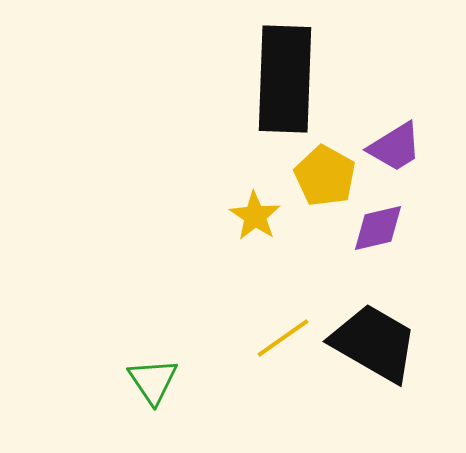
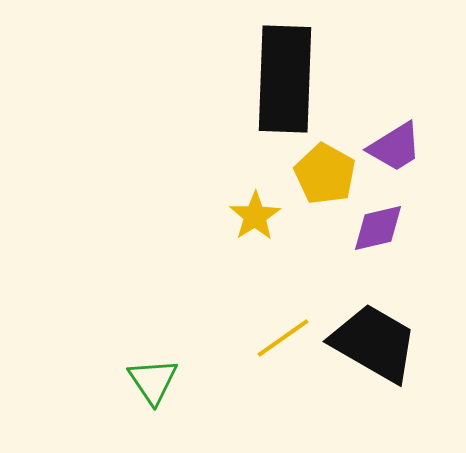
yellow pentagon: moved 2 px up
yellow star: rotated 6 degrees clockwise
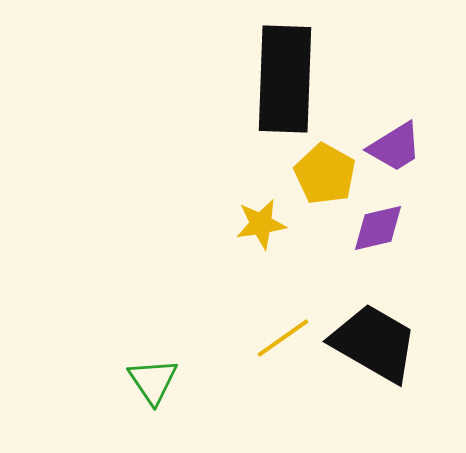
yellow star: moved 6 px right, 8 px down; rotated 24 degrees clockwise
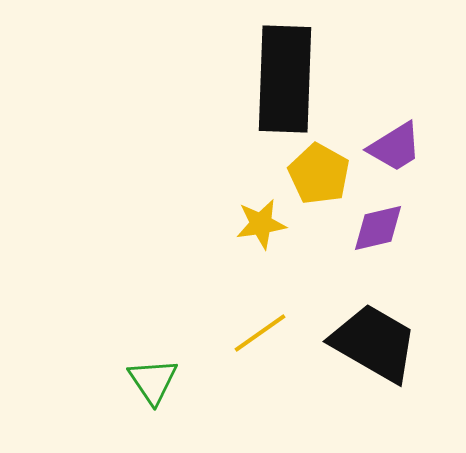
yellow pentagon: moved 6 px left
yellow line: moved 23 px left, 5 px up
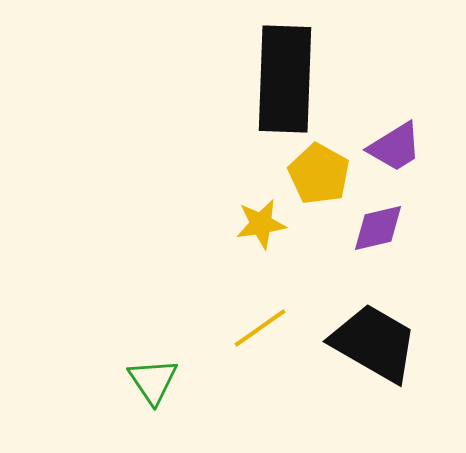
yellow line: moved 5 px up
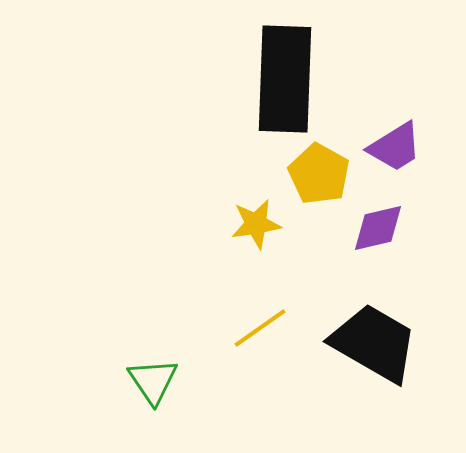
yellow star: moved 5 px left
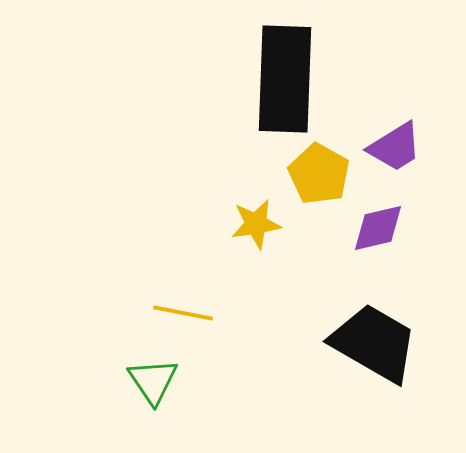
yellow line: moved 77 px left, 15 px up; rotated 46 degrees clockwise
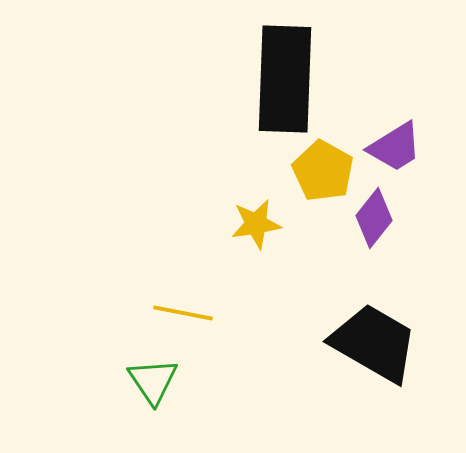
yellow pentagon: moved 4 px right, 3 px up
purple diamond: moved 4 px left, 10 px up; rotated 38 degrees counterclockwise
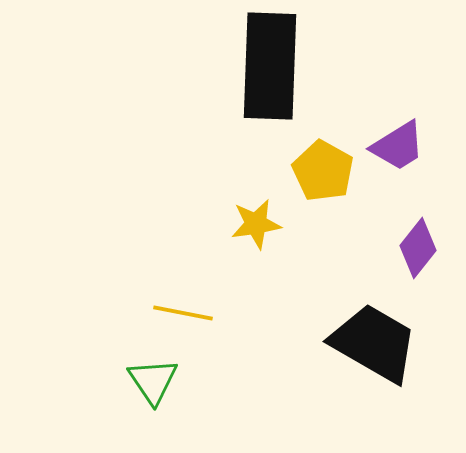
black rectangle: moved 15 px left, 13 px up
purple trapezoid: moved 3 px right, 1 px up
purple diamond: moved 44 px right, 30 px down
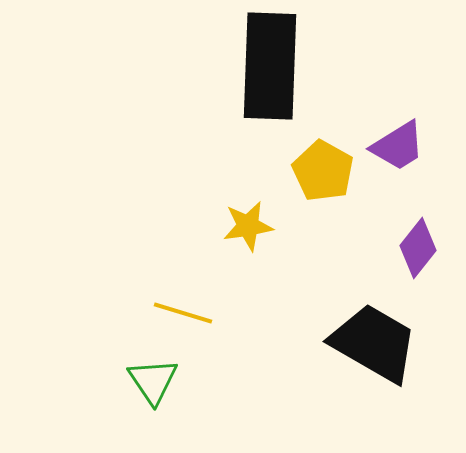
yellow star: moved 8 px left, 2 px down
yellow line: rotated 6 degrees clockwise
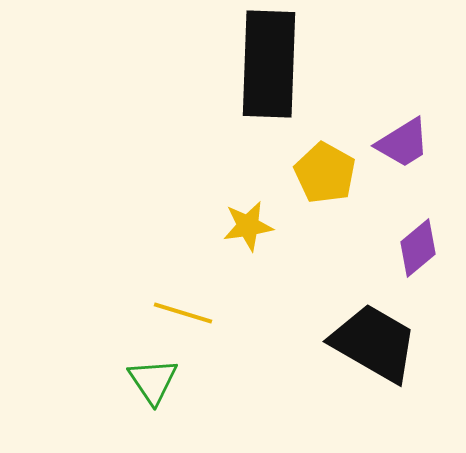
black rectangle: moved 1 px left, 2 px up
purple trapezoid: moved 5 px right, 3 px up
yellow pentagon: moved 2 px right, 2 px down
purple diamond: rotated 12 degrees clockwise
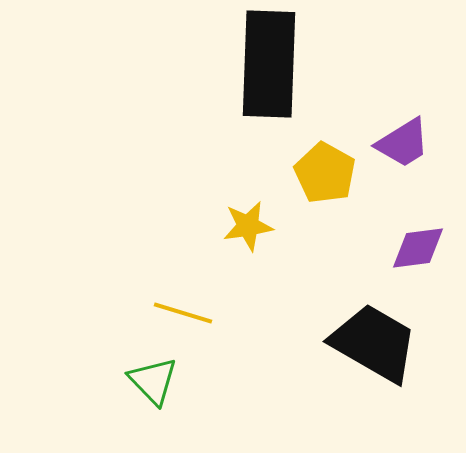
purple diamond: rotated 32 degrees clockwise
green triangle: rotated 10 degrees counterclockwise
